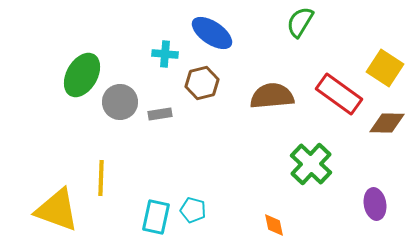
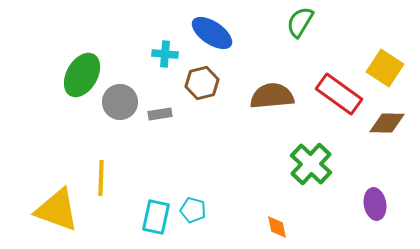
orange diamond: moved 3 px right, 2 px down
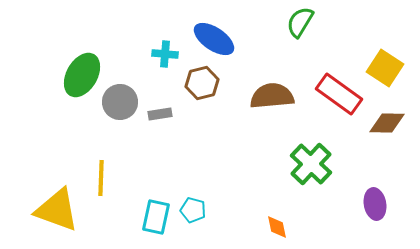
blue ellipse: moved 2 px right, 6 px down
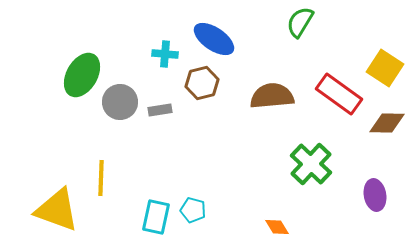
gray rectangle: moved 4 px up
purple ellipse: moved 9 px up
orange diamond: rotated 20 degrees counterclockwise
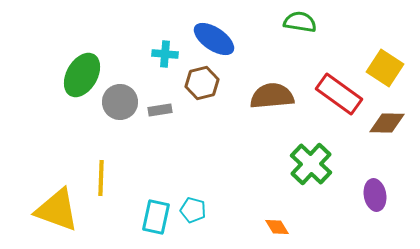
green semicircle: rotated 68 degrees clockwise
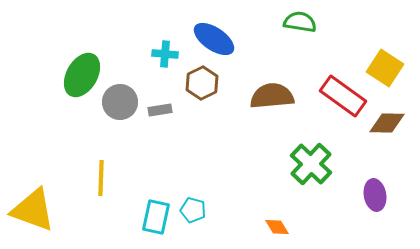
brown hexagon: rotated 12 degrees counterclockwise
red rectangle: moved 4 px right, 2 px down
yellow triangle: moved 24 px left
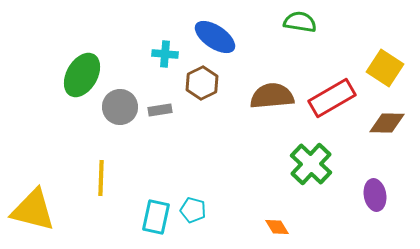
blue ellipse: moved 1 px right, 2 px up
red rectangle: moved 11 px left, 2 px down; rotated 66 degrees counterclockwise
gray circle: moved 5 px down
yellow triangle: rotated 6 degrees counterclockwise
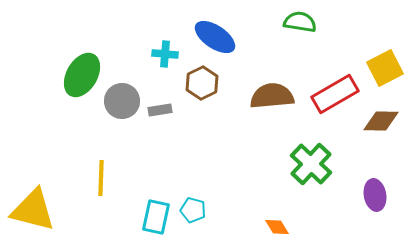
yellow square: rotated 30 degrees clockwise
red rectangle: moved 3 px right, 4 px up
gray circle: moved 2 px right, 6 px up
brown diamond: moved 6 px left, 2 px up
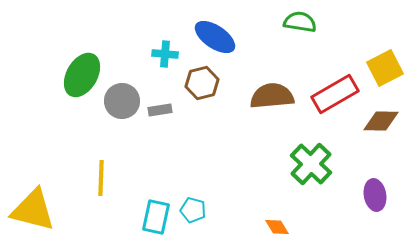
brown hexagon: rotated 12 degrees clockwise
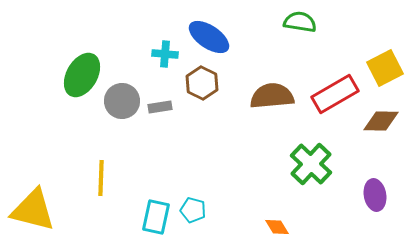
blue ellipse: moved 6 px left
brown hexagon: rotated 20 degrees counterclockwise
gray rectangle: moved 3 px up
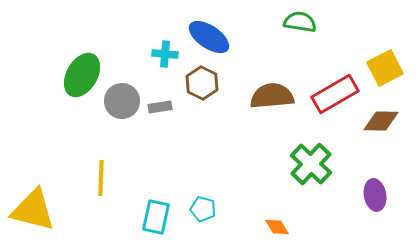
cyan pentagon: moved 10 px right, 1 px up
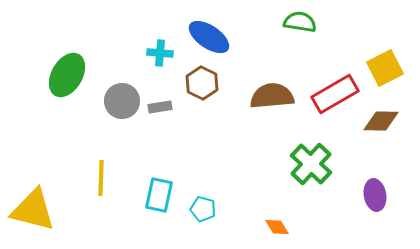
cyan cross: moved 5 px left, 1 px up
green ellipse: moved 15 px left
cyan rectangle: moved 3 px right, 22 px up
